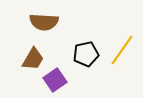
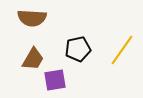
brown semicircle: moved 12 px left, 4 px up
black pentagon: moved 8 px left, 5 px up
purple square: rotated 25 degrees clockwise
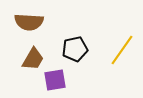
brown semicircle: moved 3 px left, 4 px down
black pentagon: moved 3 px left
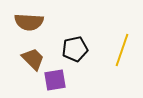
yellow line: rotated 16 degrees counterclockwise
brown trapezoid: rotated 75 degrees counterclockwise
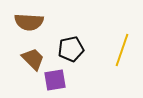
black pentagon: moved 4 px left
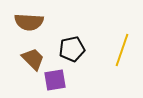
black pentagon: moved 1 px right
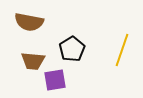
brown semicircle: rotated 8 degrees clockwise
black pentagon: rotated 20 degrees counterclockwise
brown trapezoid: moved 2 px down; rotated 140 degrees clockwise
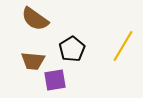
brown semicircle: moved 6 px right, 3 px up; rotated 24 degrees clockwise
yellow line: moved 1 px right, 4 px up; rotated 12 degrees clockwise
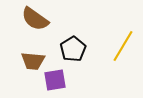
black pentagon: moved 1 px right
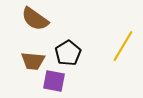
black pentagon: moved 5 px left, 4 px down
purple square: moved 1 px left, 1 px down; rotated 20 degrees clockwise
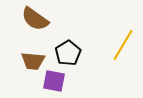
yellow line: moved 1 px up
